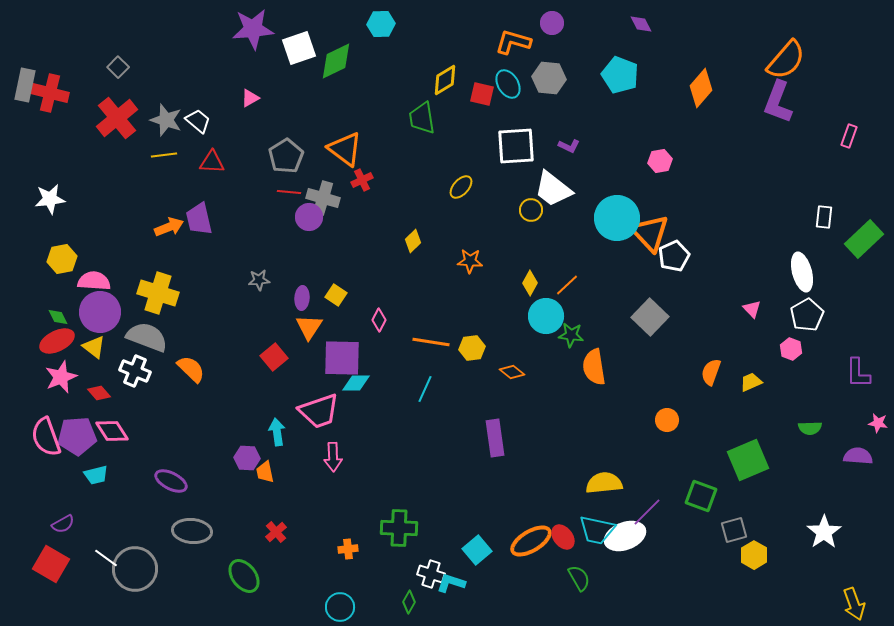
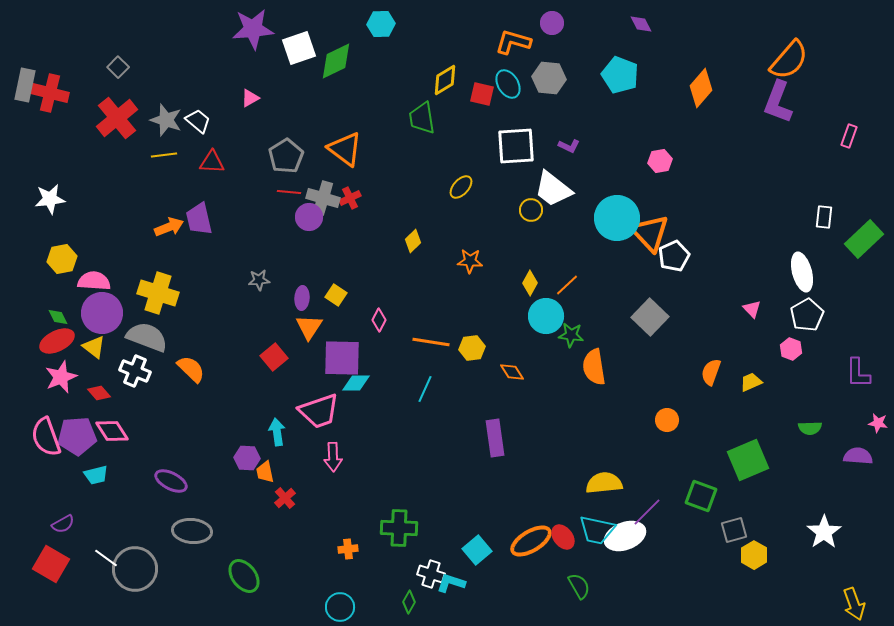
orange semicircle at (786, 60): moved 3 px right
red cross at (362, 180): moved 12 px left, 18 px down
purple circle at (100, 312): moved 2 px right, 1 px down
orange diamond at (512, 372): rotated 20 degrees clockwise
red cross at (276, 532): moved 9 px right, 34 px up
green semicircle at (579, 578): moved 8 px down
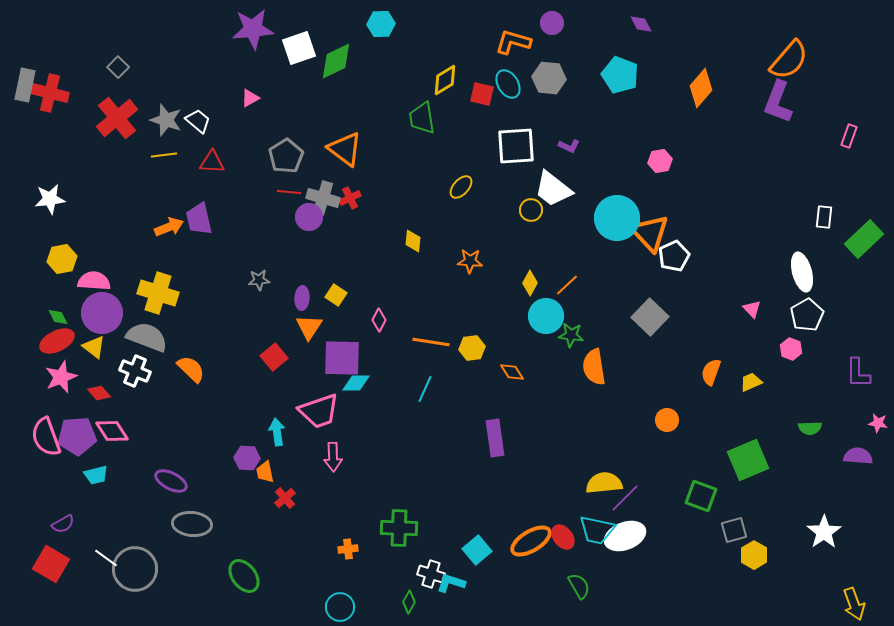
yellow diamond at (413, 241): rotated 40 degrees counterclockwise
purple line at (647, 512): moved 22 px left, 14 px up
gray ellipse at (192, 531): moved 7 px up
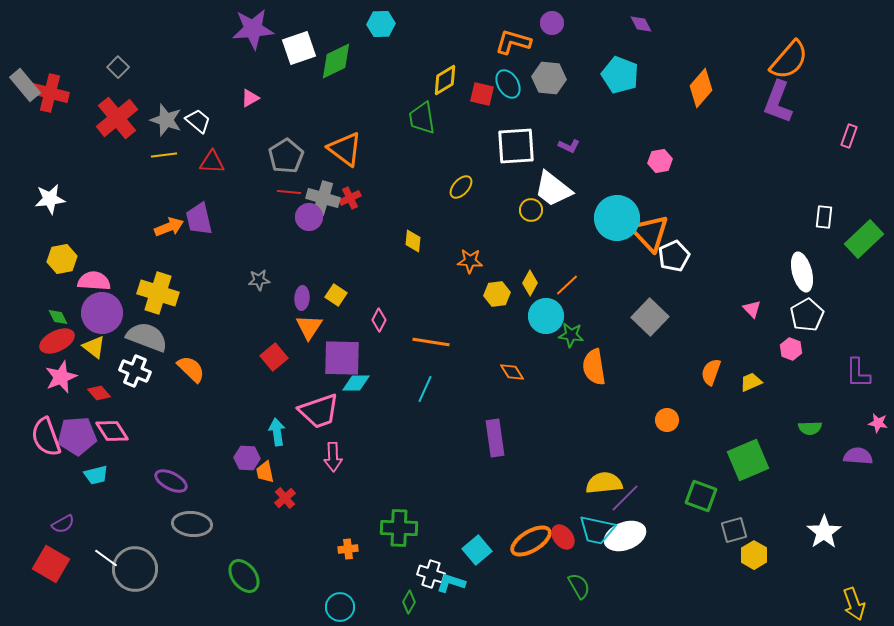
gray rectangle at (25, 85): rotated 52 degrees counterclockwise
yellow hexagon at (472, 348): moved 25 px right, 54 px up
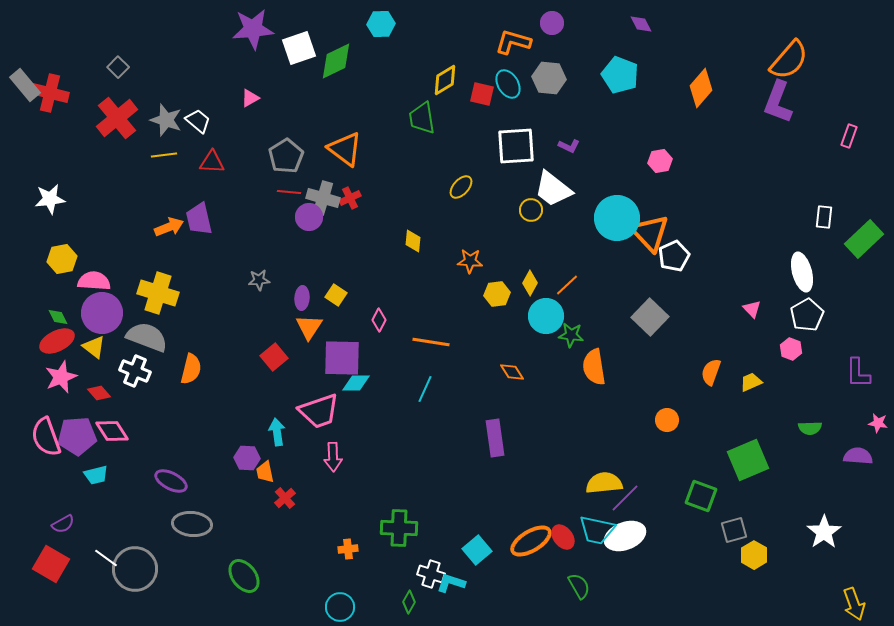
orange semicircle at (191, 369): rotated 60 degrees clockwise
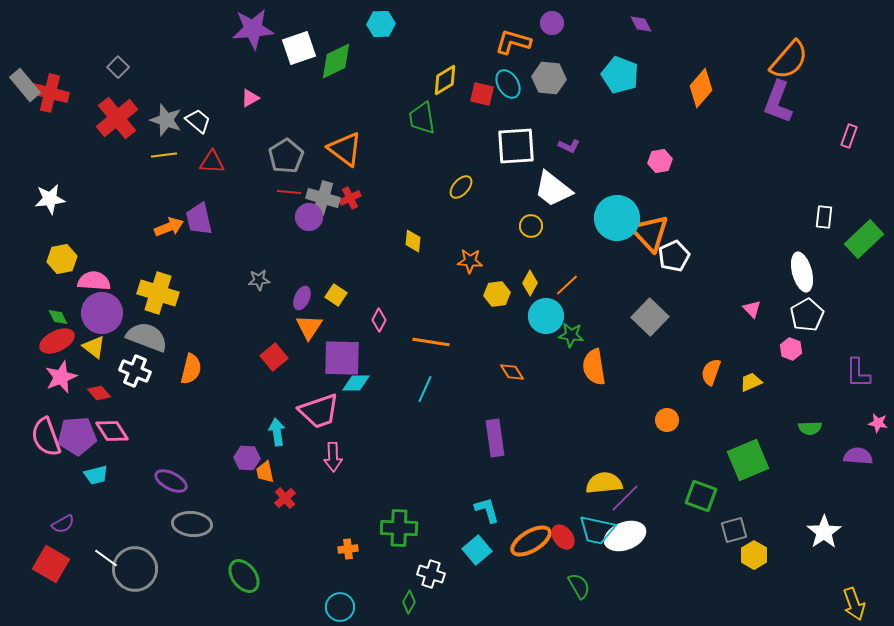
yellow circle at (531, 210): moved 16 px down
purple ellipse at (302, 298): rotated 20 degrees clockwise
cyan L-shape at (451, 583): moved 36 px right, 73 px up; rotated 56 degrees clockwise
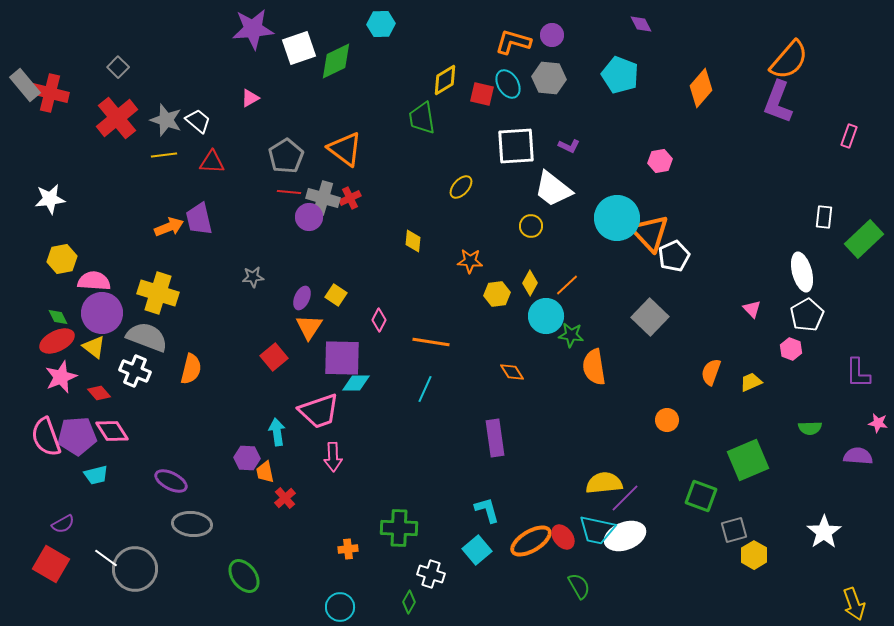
purple circle at (552, 23): moved 12 px down
gray star at (259, 280): moved 6 px left, 3 px up
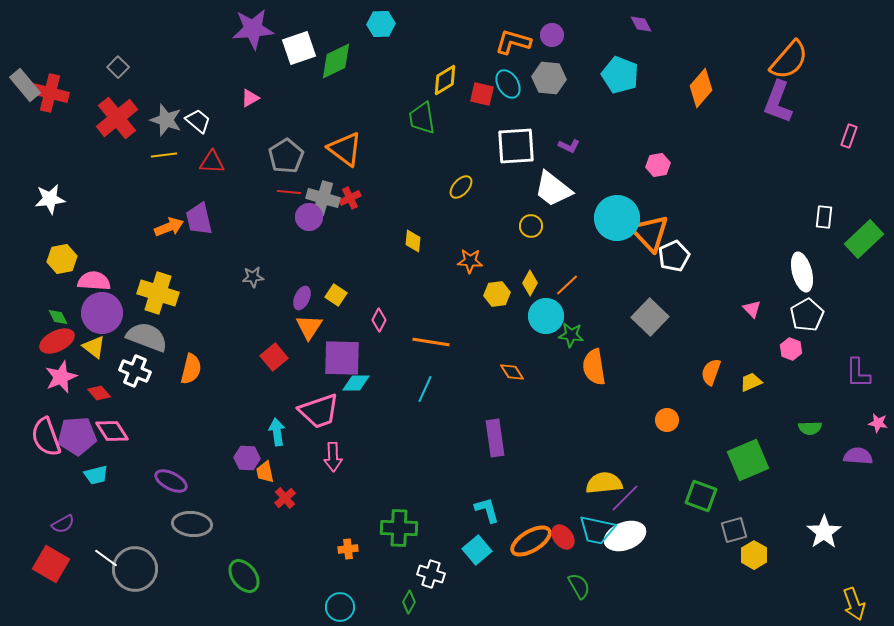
pink hexagon at (660, 161): moved 2 px left, 4 px down
